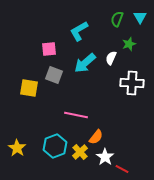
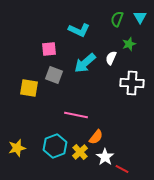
cyan L-shape: moved 1 px up; rotated 125 degrees counterclockwise
yellow star: rotated 24 degrees clockwise
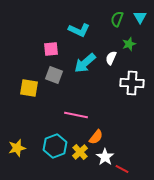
pink square: moved 2 px right
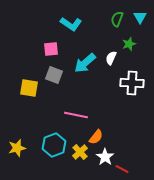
cyan L-shape: moved 8 px left, 6 px up; rotated 10 degrees clockwise
cyan hexagon: moved 1 px left, 1 px up
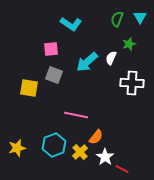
cyan arrow: moved 2 px right, 1 px up
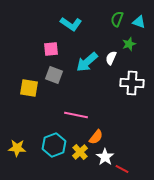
cyan triangle: moved 1 px left, 5 px down; rotated 40 degrees counterclockwise
yellow star: rotated 18 degrees clockwise
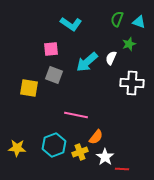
yellow cross: rotated 21 degrees clockwise
red line: rotated 24 degrees counterclockwise
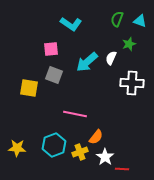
cyan triangle: moved 1 px right, 1 px up
pink line: moved 1 px left, 1 px up
